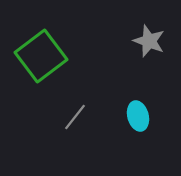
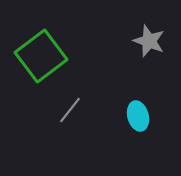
gray line: moved 5 px left, 7 px up
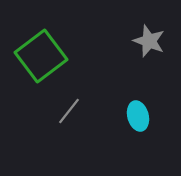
gray line: moved 1 px left, 1 px down
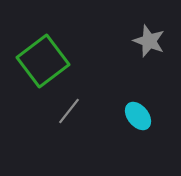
green square: moved 2 px right, 5 px down
cyan ellipse: rotated 24 degrees counterclockwise
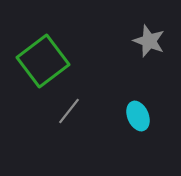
cyan ellipse: rotated 16 degrees clockwise
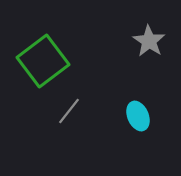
gray star: rotated 12 degrees clockwise
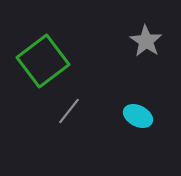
gray star: moved 3 px left
cyan ellipse: rotated 40 degrees counterclockwise
